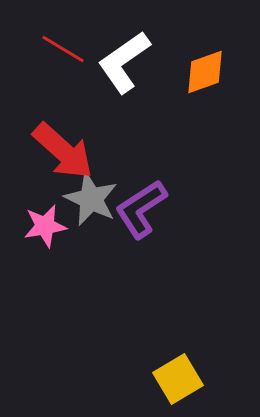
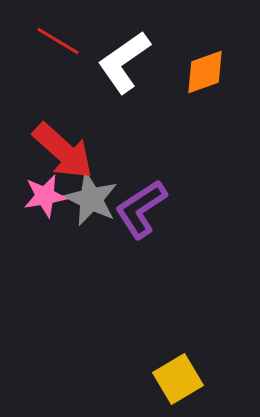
red line: moved 5 px left, 8 px up
pink star: moved 30 px up
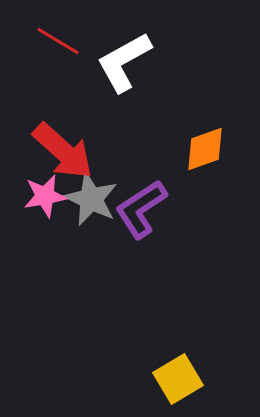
white L-shape: rotated 6 degrees clockwise
orange diamond: moved 77 px down
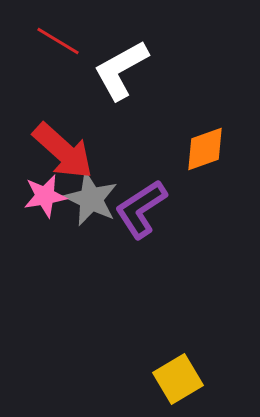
white L-shape: moved 3 px left, 8 px down
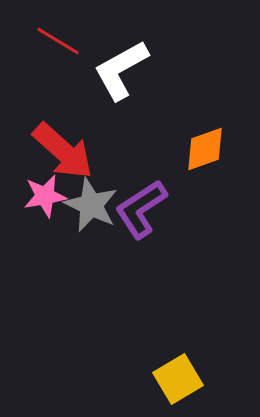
gray star: moved 6 px down
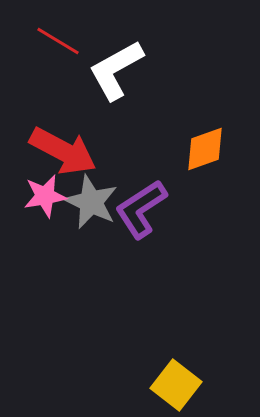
white L-shape: moved 5 px left
red arrow: rotated 14 degrees counterclockwise
gray star: moved 3 px up
yellow square: moved 2 px left, 6 px down; rotated 21 degrees counterclockwise
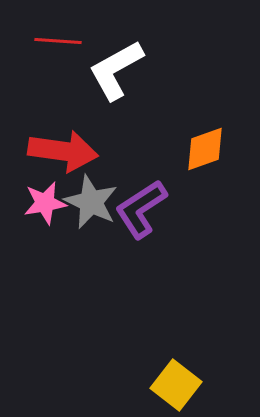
red line: rotated 27 degrees counterclockwise
red arrow: rotated 20 degrees counterclockwise
pink star: moved 7 px down
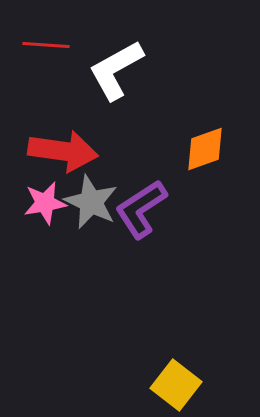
red line: moved 12 px left, 4 px down
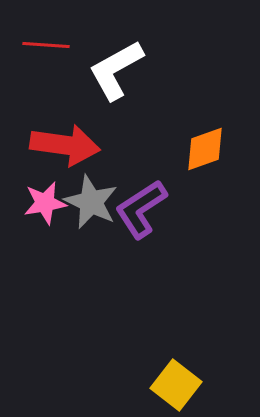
red arrow: moved 2 px right, 6 px up
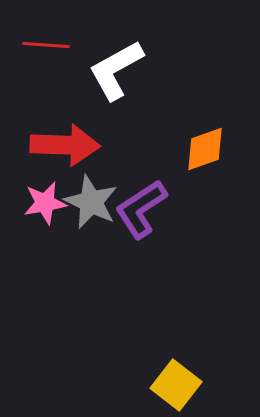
red arrow: rotated 6 degrees counterclockwise
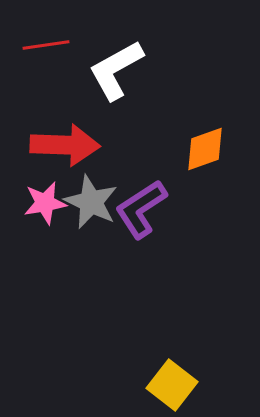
red line: rotated 12 degrees counterclockwise
yellow square: moved 4 px left
